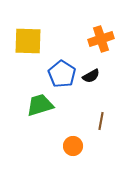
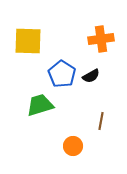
orange cross: rotated 10 degrees clockwise
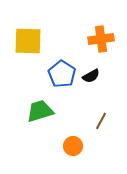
green trapezoid: moved 6 px down
brown line: rotated 18 degrees clockwise
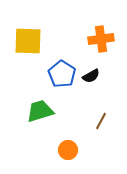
orange circle: moved 5 px left, 4 px down
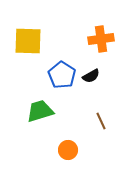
blue pentagon: moved 1 px down
brown line: rotated 54 degrees counterclockwise
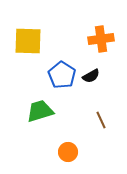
brown line: moved 1 px up
orange circle: moved 2 px down
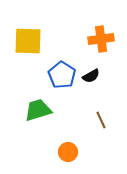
green trapezoid: moved 2 px left, 1 px up
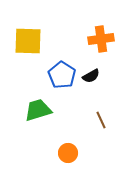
orange circle: moved 1 px down
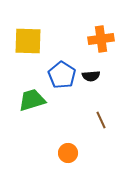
black semicircle: rotated 24 degrees clockwise
green trapezoid: moved 6 px left, 10 px up
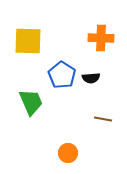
orange cross: moved 1 px up; rotated 10 degrees clockwise
black semicircle: moved 2 px down
green trapezoid: moved 1 px left, 2 px down; rotated 84 degrees clockwise
brown line: moved 2 px right, 1 px up; rotated 54 degrees counterclockwise
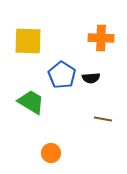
green trapezoid: rotated 36 degrees counterclockwise
orange circle: moved 17 px left
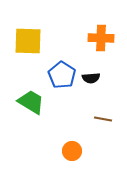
orange circle: moved 21 px right, 2 px up
